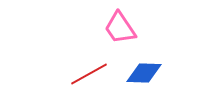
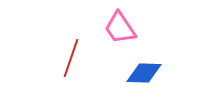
red line: moved 18 px left, 16 px up; rotated 42 degrees counterclockwise
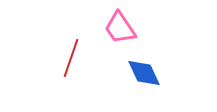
blue diamond: rotated 63 degrees clockwise
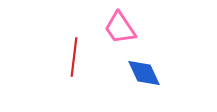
red line: moved 3 px right, 1 px up; rotated 12 degrees counterclockwise
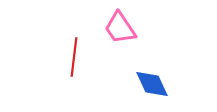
blue diamond: moved 8 px right, 11 px down
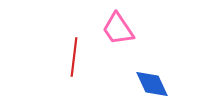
pink trapezoid: moved 2 px left, 1 px down
